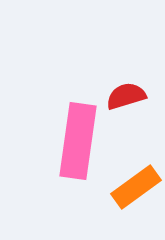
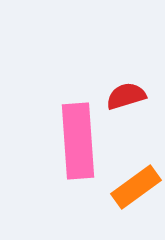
pink rectangle: rotated 12 degrees counterclockwise
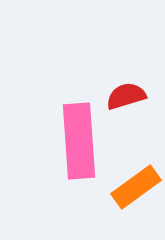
pink rectangle: moved 1 px right
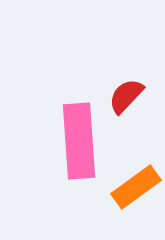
red semicircle: rotated 30 degrees counterclockwise
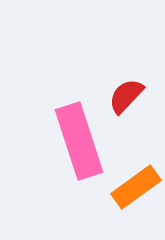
pink rectangle: rotated 14 degrees counterclockwise
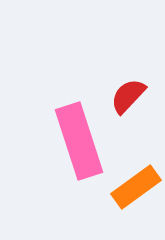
red semicircle: moved 2 px right
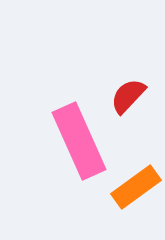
pink rectangle: rotated 6 degrees counterclockwise
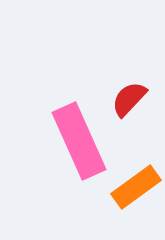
red semicircle: moved 1 px right, 3 px down
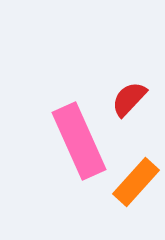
orange rectangle: moved 5 px up; rotated 12 degrees counterclockwise
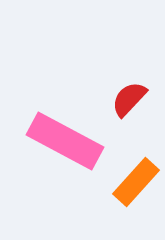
pink rectangle: moved 14 px left; rotated 38 degrees counterclockwise
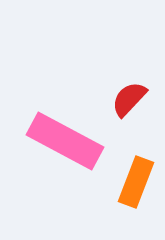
orange rectangle: rotated 21 degrees counterclockwise
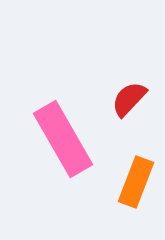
pink rectangle: moved 2 px left, 2 px up; rotated 32 degrees clockwise
